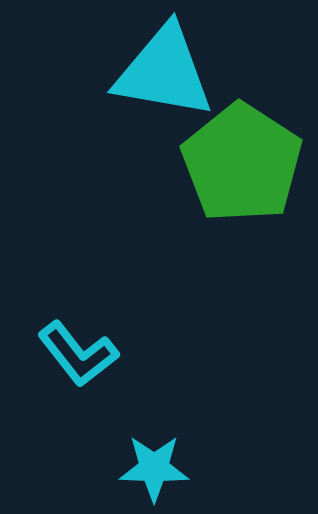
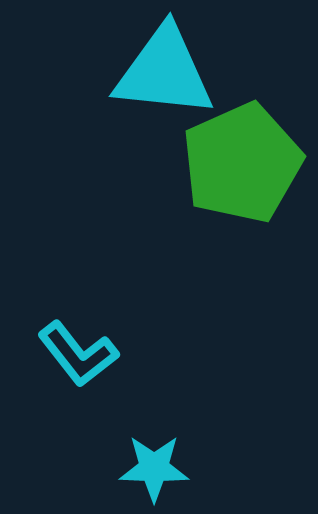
cyan triangle: rotated 4 degrees counterclockwise
green pentagon: rotated 15 degrees clockwise
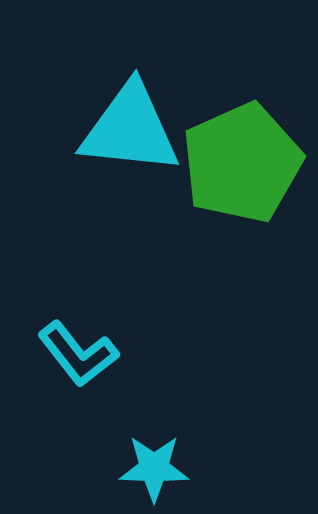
cyan triangle: moved 34 px left, 57 px down
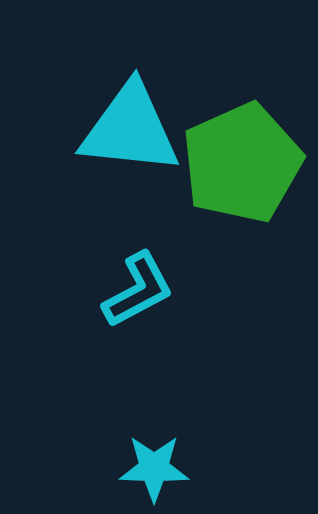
cyan L-shape: moved 60 px right, 64 px up; rotated 80 degrees counterclockwise
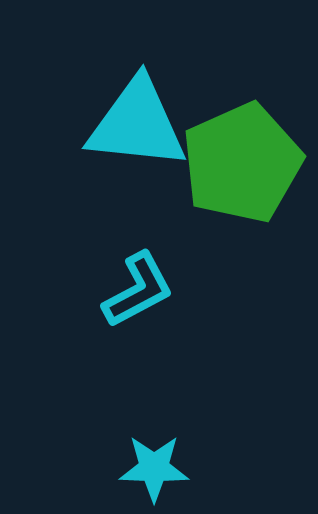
cyan triangle: moved 7 px right, 5 px up
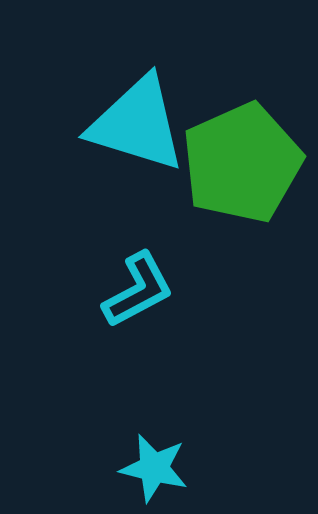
cyan triangle: rotated 11 degrees clockwise
cyan star: rotated 12 degrees clockwise
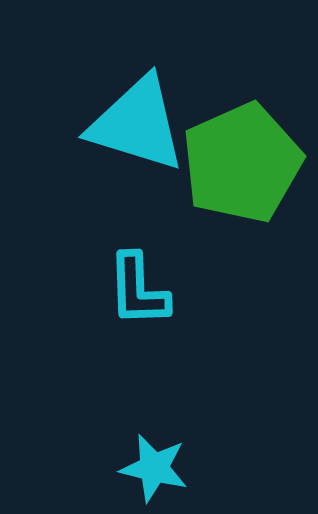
cyan L-shape: rotated 116 degrees clockwise
